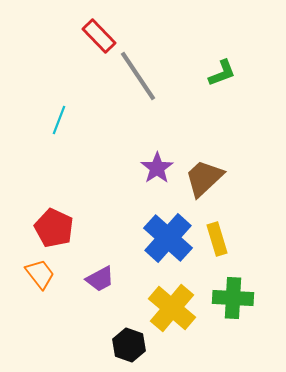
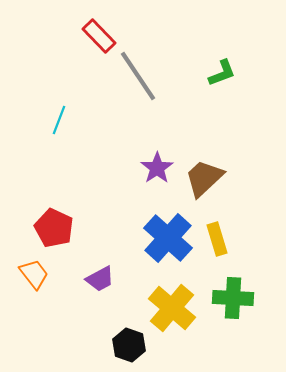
orange trapezoid: moved 6 px left
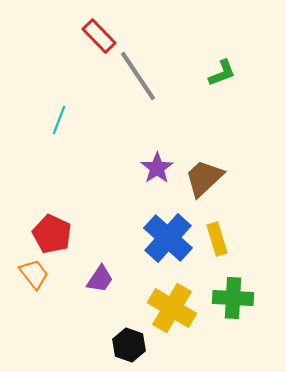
red pentagon: moved 2 px left, 6 px down
purple trapezoid: rotated 28 degrees counterclockwise
yellow cross: rotated 9 degrees counterclockwise
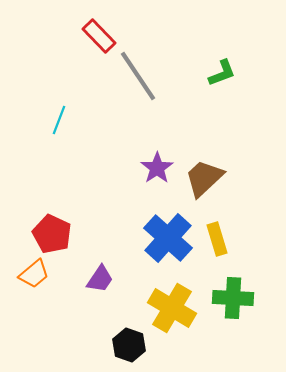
orange trapezoid: rotated 88 degrees clockwise
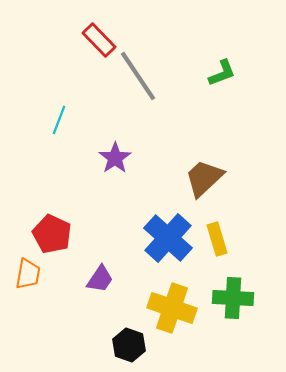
red rectangle: moved 4 px down
purple star: moved 42 px left, 10 px up
orange trapezoid: moved 6 px left; rotated 40 degrees counterclockwise
yellow cross: rotated 12 degrees counterclockwise
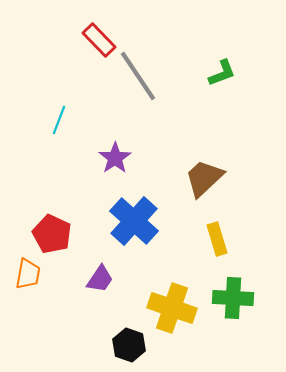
blue cross: moved 34 px left, 17 px up
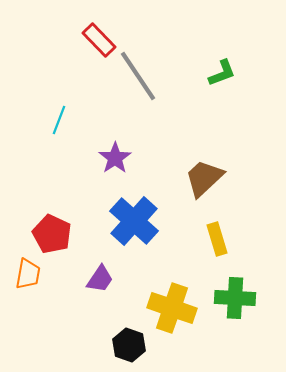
green cross: moved 2 px right
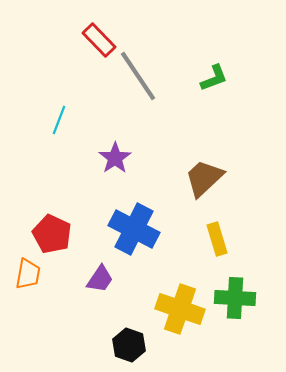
green L-shape: moved 8 px left, 5 px down
blue cross: moved 8 px down; rotated 15 degrees counterclockwise
yellow cross: moved 8 px right, 1 px down
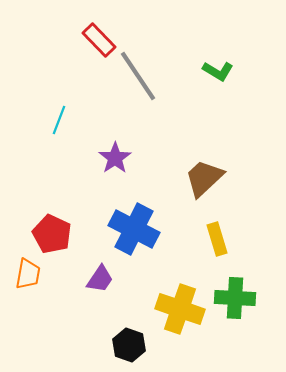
green L-shape: moved 4 px right, 7 px up; rotated 52 degrees clockwise
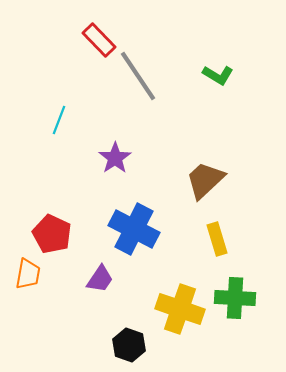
green L-shape: moved 4 px down
brown trapezoid: moved 1 px right, 2 px down
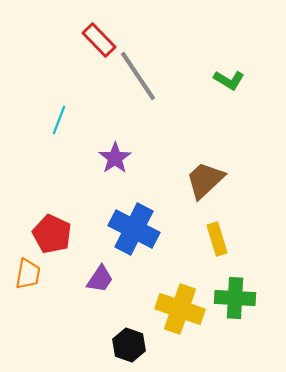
green L-shape: moved 11 px right, 5 px down
